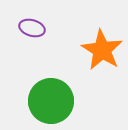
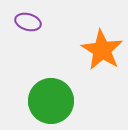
purple ellipse: moved 4 px left, 6 px up
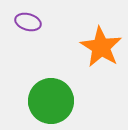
orange star: moved 1 px left, 3 px up
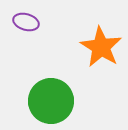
purple ellipse: moved 2 px left
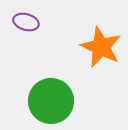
orange star: rotated 6 degrees counterclockwise
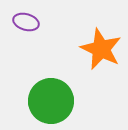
orange star: moved 2 px down
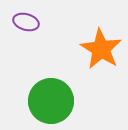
orange star: rotated 6 degrees clockwise
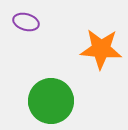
orange star: rotated 27 degrees counterclockwise
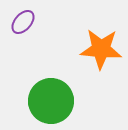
purple ellipse: moved 3 px left; rotated 65 degrees counterclockwise
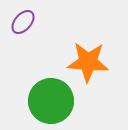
orange star: moved 13 px left, 13 px down
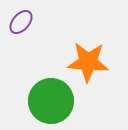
purple ellipse: moved 2 px left
